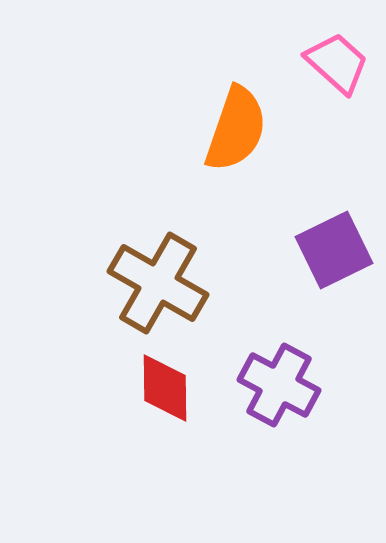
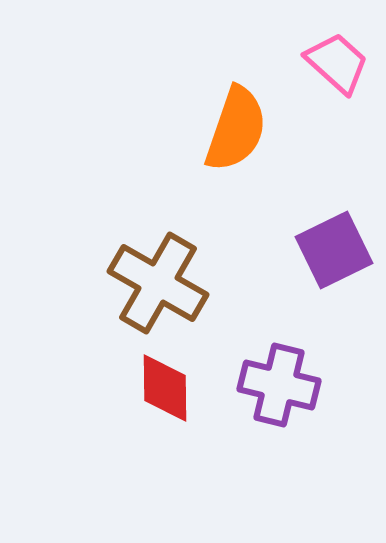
purple cross: rotated 14 degrees counterclockwise
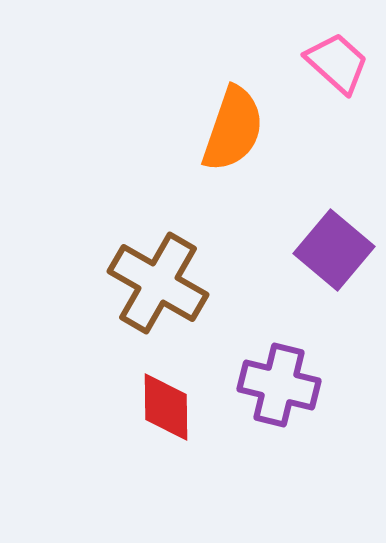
orange semicircle: moved 3 px left
purple square: rotated 24 degrees counterclockwise
red diamond: moved 1 px right, 19 px down
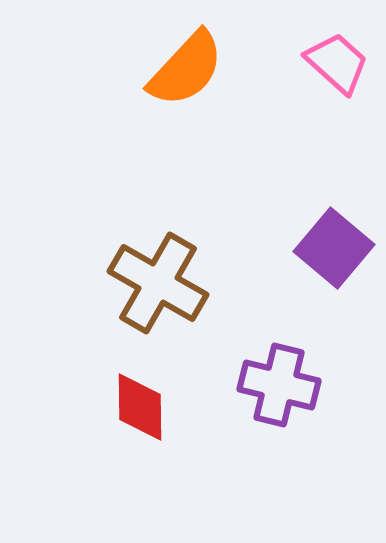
orange semicircle: moved 47 px left, 60 px up; rotated 24 degrees clockwise
purple square: moved 2 px up
red diamond: moved 26 px left
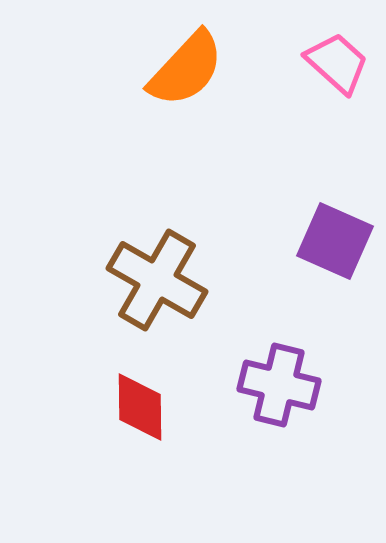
purple square: moved 1 px right, 7 px up; rotated 16 degrees counterclockwise
brown cross: moved 1 px left, 3 px up
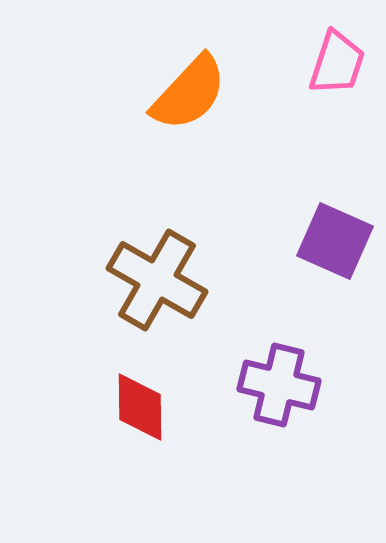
pink trapezoid: rotated 66 degrees clockwise
orange semicircle: moved 3 px right, 24 px down
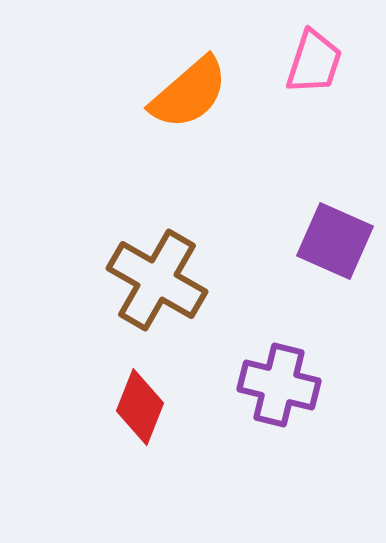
pink trapezoid: moved 23 px left, 1 px up
orange semicircle: rotated 6 degrees clockwise
red diamond: rotated 22 degrees clockwise
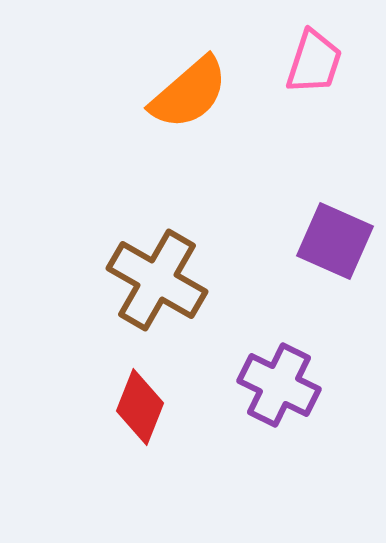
purple cross: rotated 12 degrees clockwise
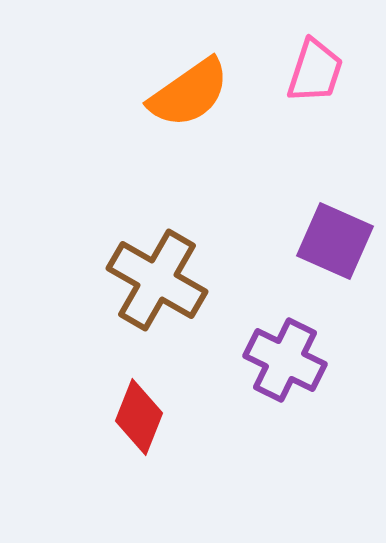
pink trapezoid: moved 1 px right, 9 px down
orange semicircle: rotated 6 degrees clockwise
purple cross: moved 6 px right, 25 px up
red diamond: moved 1 px left, 10 px down
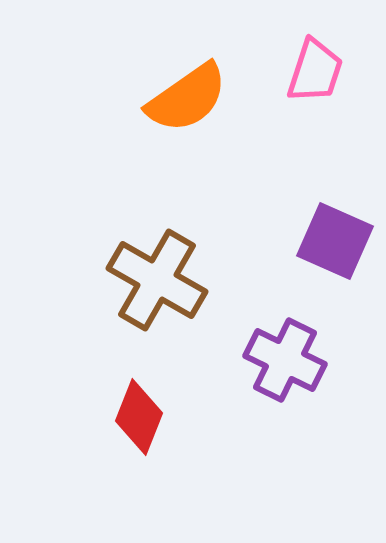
orange semicircle: moved 2 px left, 5 px down
